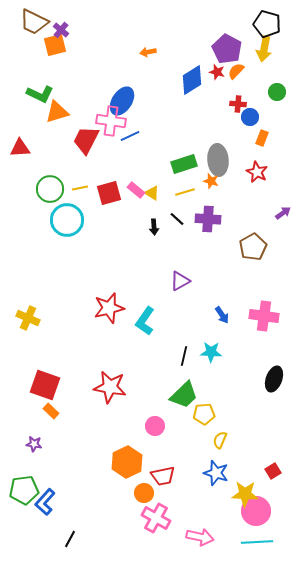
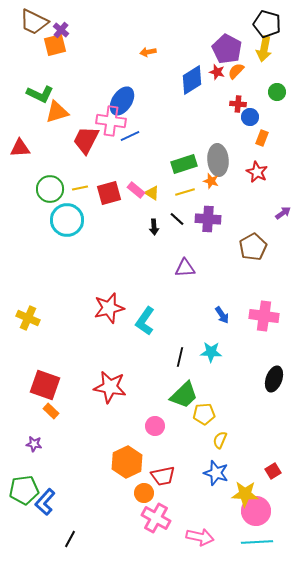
purple triangle at (180, 281): moved 5 px right, 13 px up; rotated 25 degrees clockwise
black line at (184, 356): moved 4 px left, 1 px down
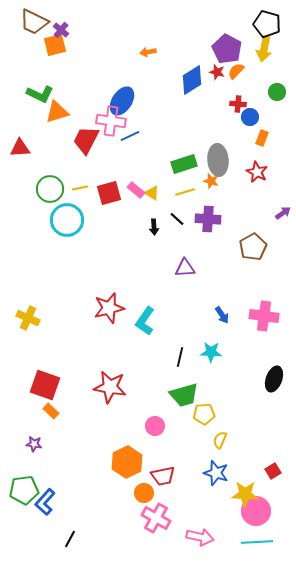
green trapezoid at (184, 395): rotated 28 degrees clockwise
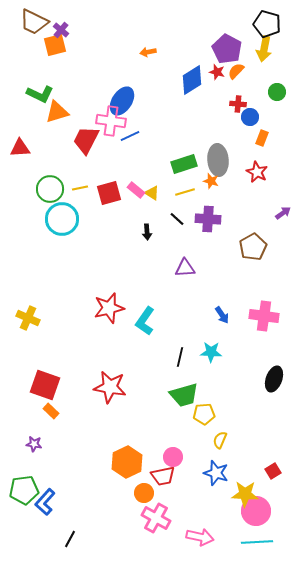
cyan circle at (67, 220): moved 5 px left, 1 px up
black arrow at (154, 227): moved 7 px left, 5 px down
pink circle at (155, 426): moved 18 px right, 31 px down
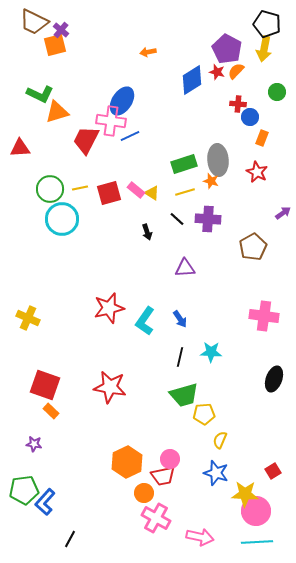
black arrow at (147, 232): rotated 14 degrees counterclockwise
blue arrow at (222, 315): moved 42 px left, 4 px down
pink circle at (173, 457): moved 3 px left, 2 px down
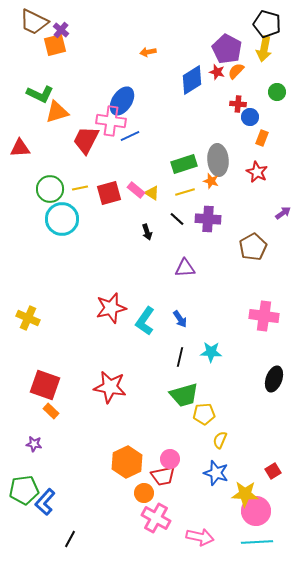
red star at (109, 308): moved 2 px right
